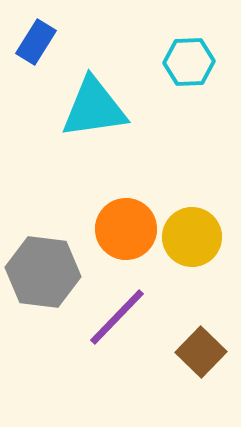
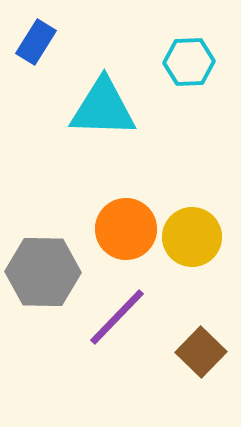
cyan triangle: moved 9 px right; rotated 10 degrees clockwise
gray hexagon: rotated 6 degrees counterclockwise
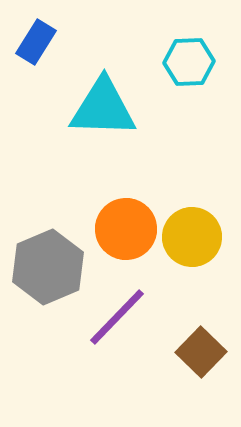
gray hexagon: moved 5 px right, 5 px up; rotated 24 degrees counterclockwise
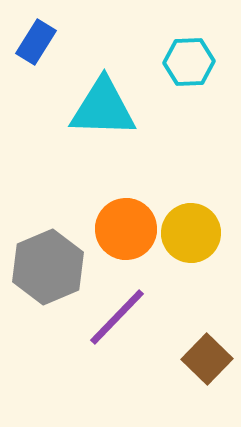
yellow circle: moved 1 px left, 4 px up
brown square: moved 6 px right, 7 px down
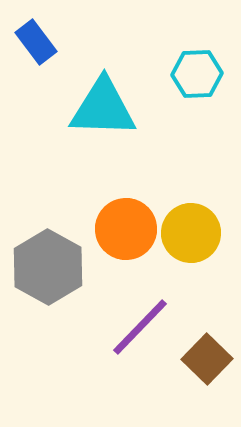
blue rectangle: rotated 69 degrees counterclockwise
cyan hexagon: moved 8 px right, 12 px down
gray hexagon: rotated 8 degrees counterclockwise
purple line: moved 23 px right, 10 px down
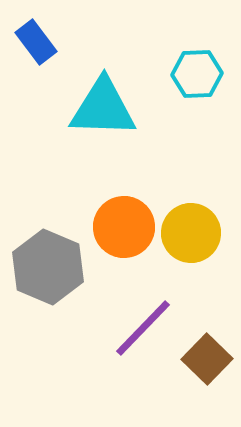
orange circle: moved 2 px left, 2 px up
gray hexagon: rotated 6 degrees counterclockwise
purple line: moved 3 px right, 1 px down
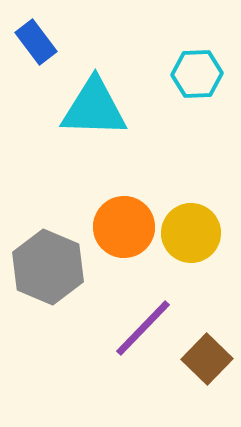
cyan triangle: moved 9 px left
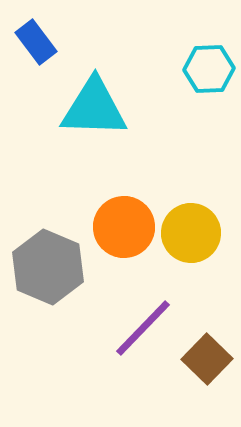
cyan hexagon: moved 12 px right, 5 px up
